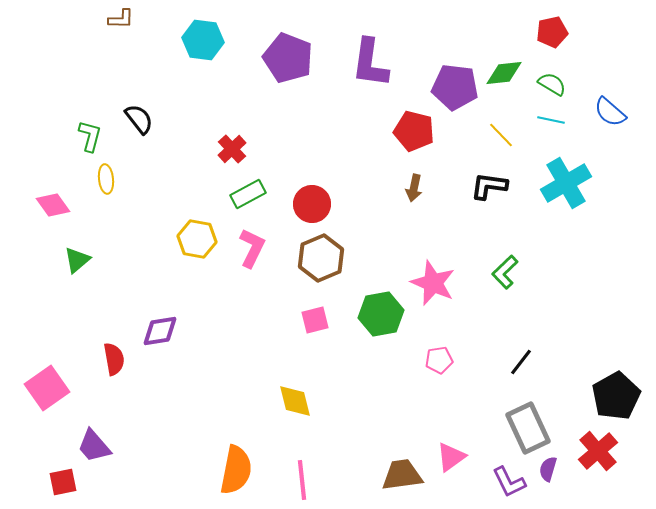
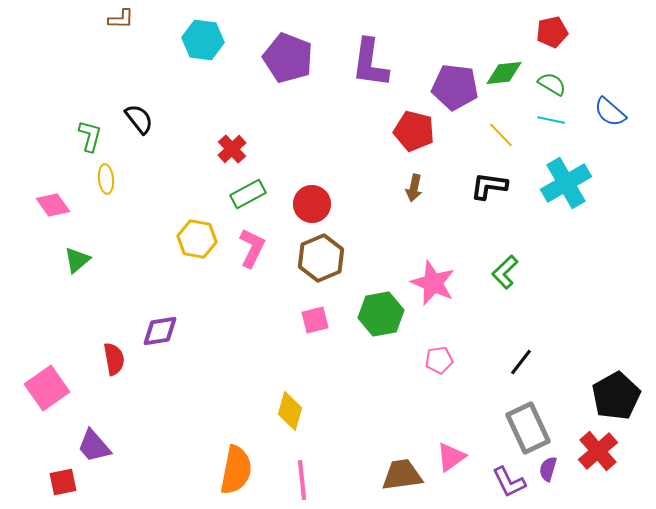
yellow diamond at (295, 401): moved 5 px left, 10 px down; rotated 30 degrees clockwise
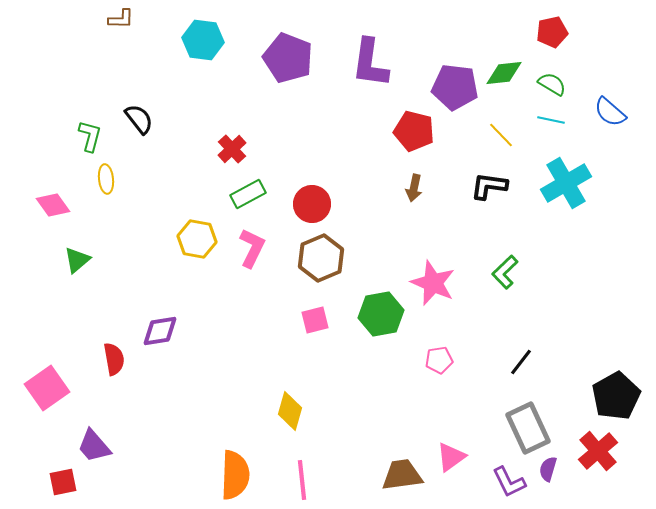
orange semicircle at (236, 470): moved 1 px left, 5 px down; rotated 9 degrees counterclockwise
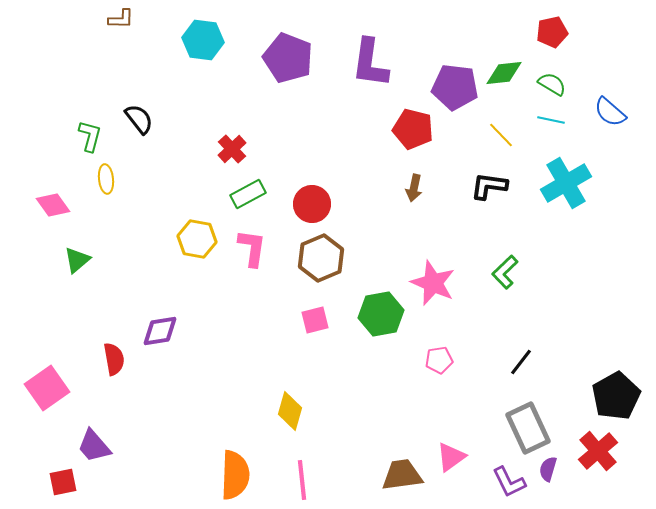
red pentagon at (414, 131): moved 1 px left, 2 px up
pink L-shape at (252, 248): rotated 18 degrees counterclockwise
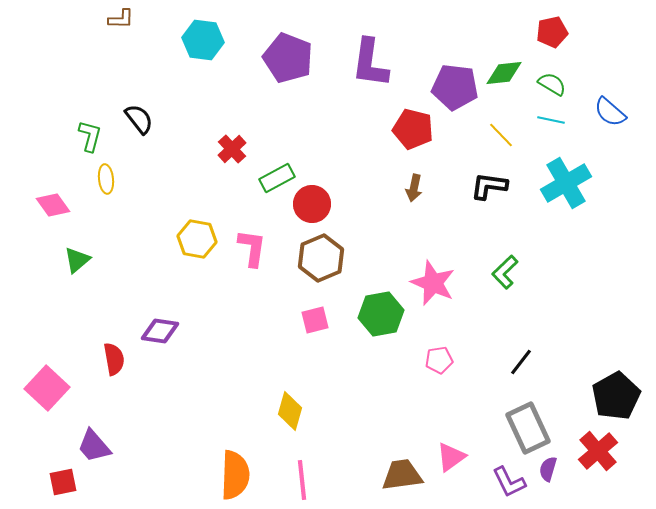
green rectangle at (248, 194): moved 29 px right, 16 px up
purple diamond at (160, 331): rotated 18 degrees clockwise
pink square at (47, 388): rotated 12 degrees counterclockwise
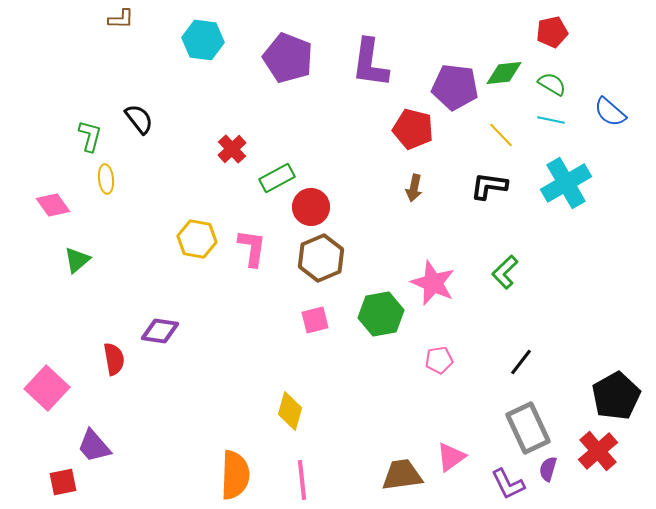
red circle at (312, 204): moved 1 px left, 3 px down
purple L-shape at (509, 482): moved 1 px left, 2 px down
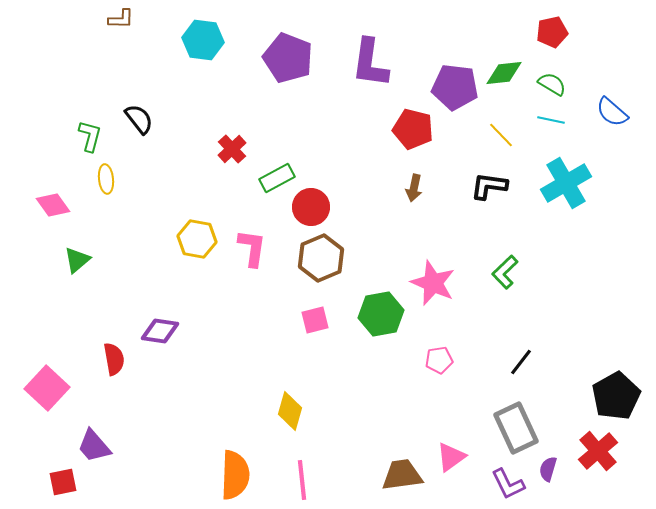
blue semicircle at (610, 112): moved 2 px right
gray rectangle at (528, 428): moved 12 px left
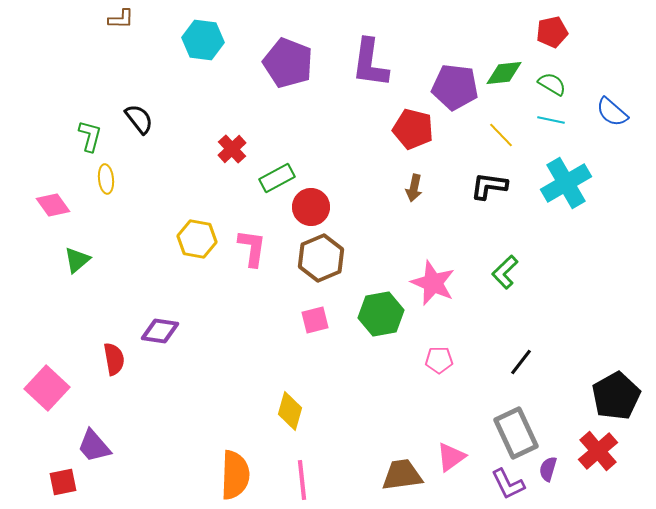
purple pentagon at (288, 58): moved 5 px down
pink pentagon at (439, 360): rotated 8 degrees clockwise
gray rectangle at (516, 428): moved 5 px down
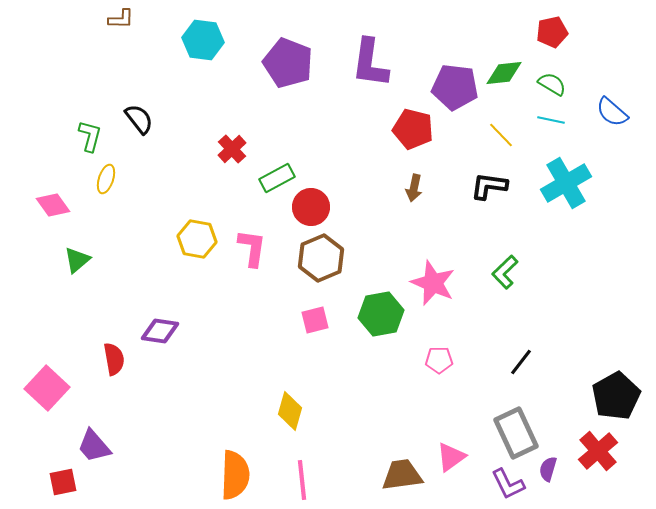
yellow ellipse at (106, 179): rotated 24 degrees clockwise
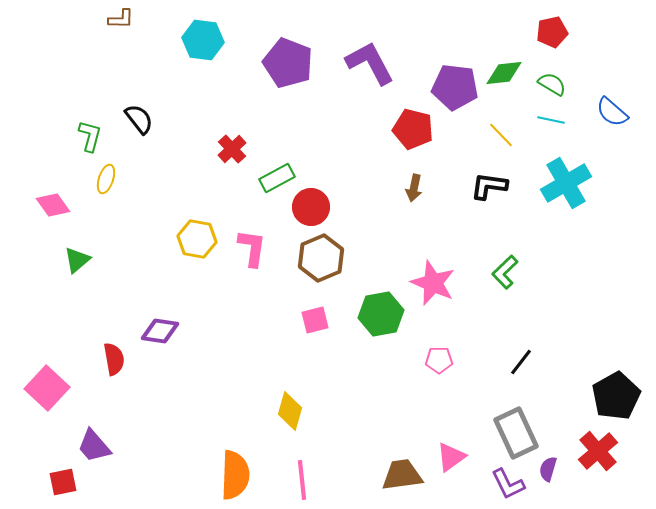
purple L-shape at (370, 63): rotated 144 degrees clockwise
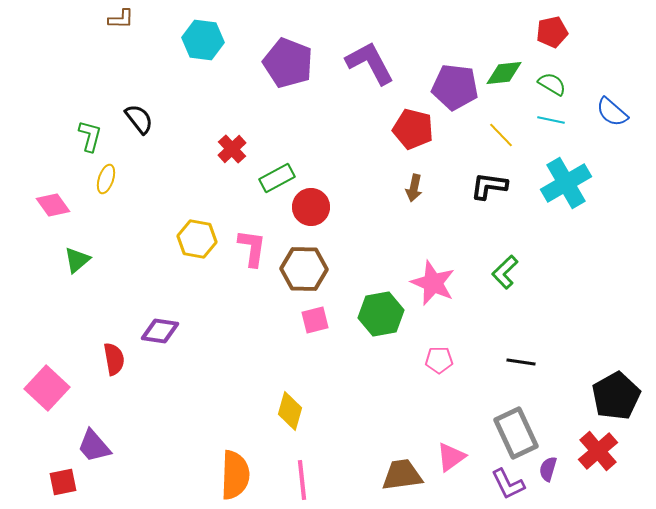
brown hexagon at (321, 258): moved 17 px left, 11 px down; rotated 24 degrees clockwise
black line at (521, 362): rotated 60 degrees clockwise
